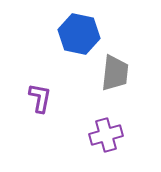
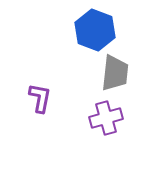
blue hexagon: moved 16 px right, 4 px up; rotated 9 degrees clockwise
purple cross: moved 17 px up
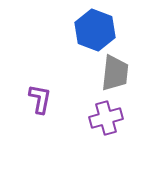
purple L-shape: moved 1 px down
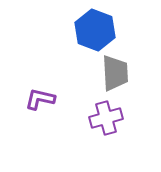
gray trapezoid: rotated 9 degrees counterclockwise
purple L-shape: rotated 88 degrees counterclockwise
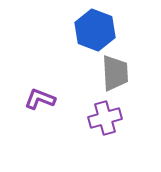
purple L-shape: rotated 8 degrees clockwise
purple cross: moved 1 px left
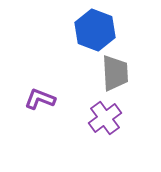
purple cross: rotated 20 degrees counterclockwise
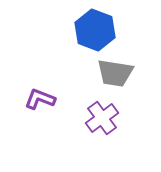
gray trapezoid: rotated 102 degrees clockwise
purple cross: moved 3 px left
